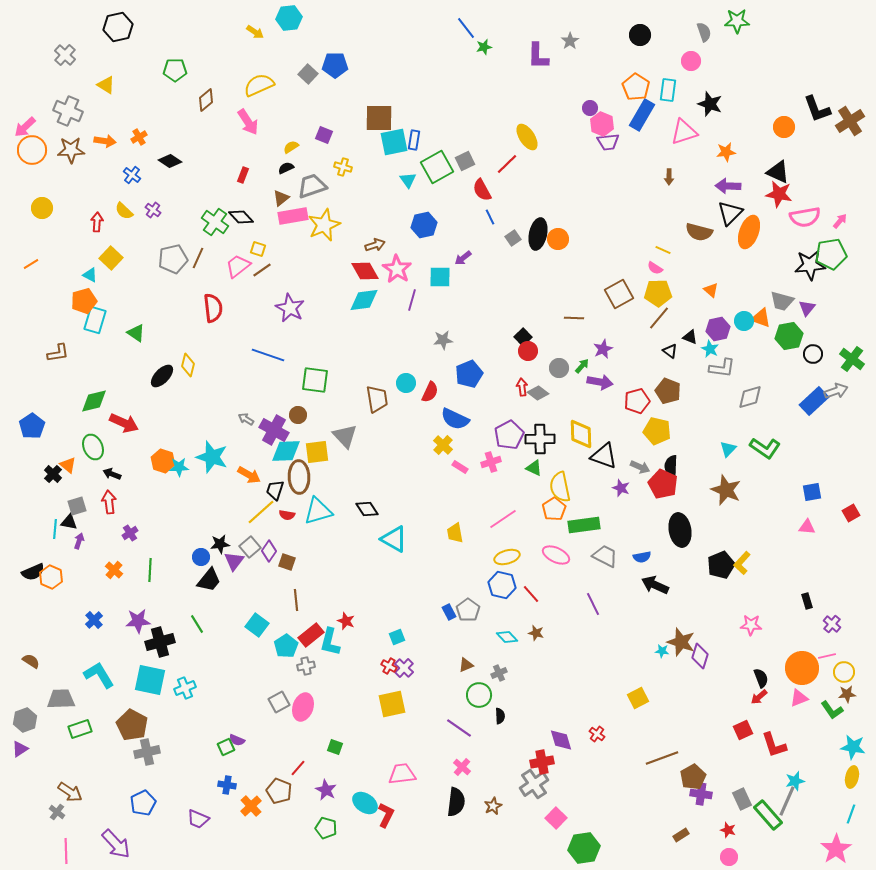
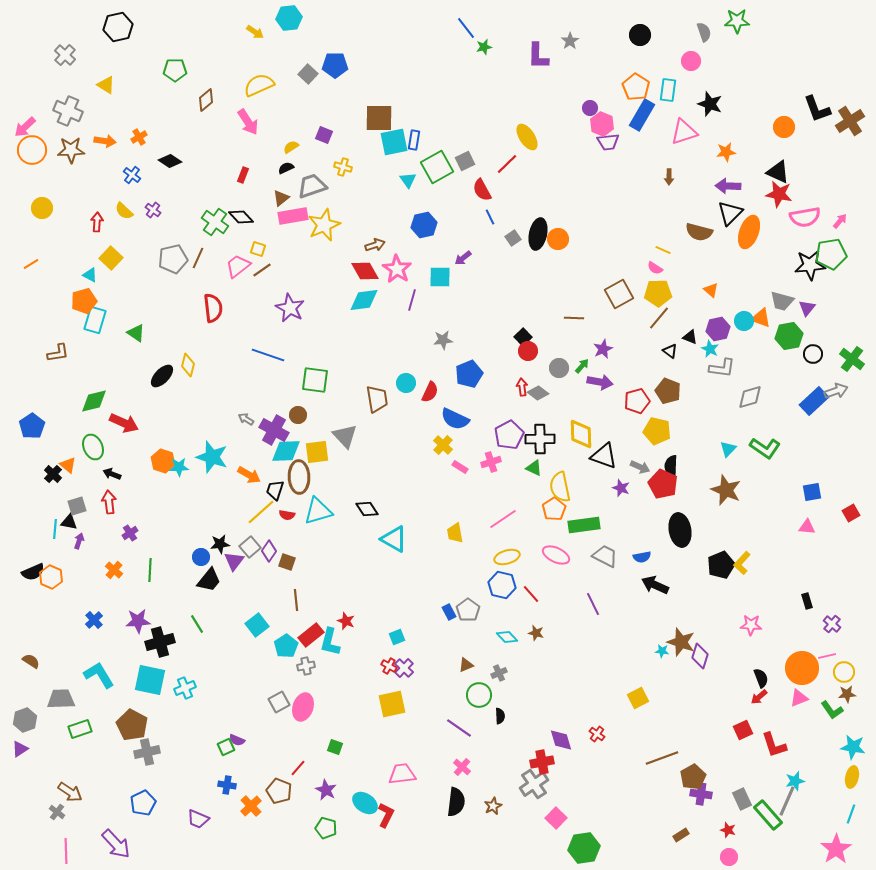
cyan square at (257, 625): rotated 15 degrees clockwise
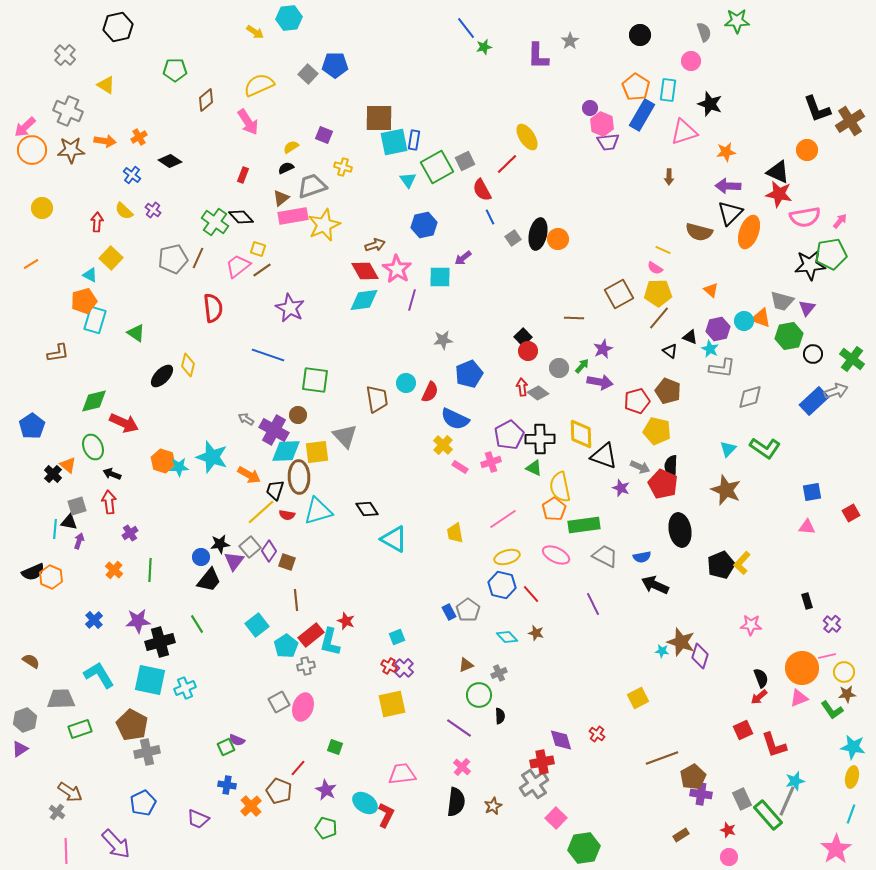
orange circle at (784, 127): moved 23 px right, 23 px down
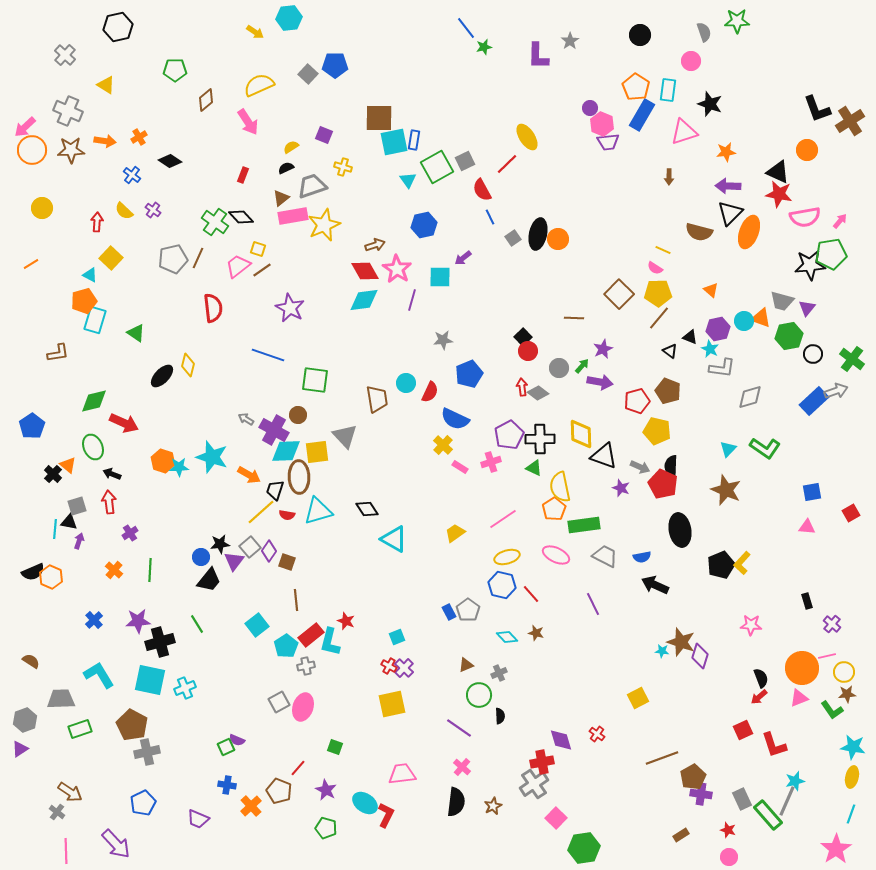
brown square at (619, 294): rotated 16 degrees counterclockwise
yellow trapezoid at (455, 533): rotated 65 degrees clockwise
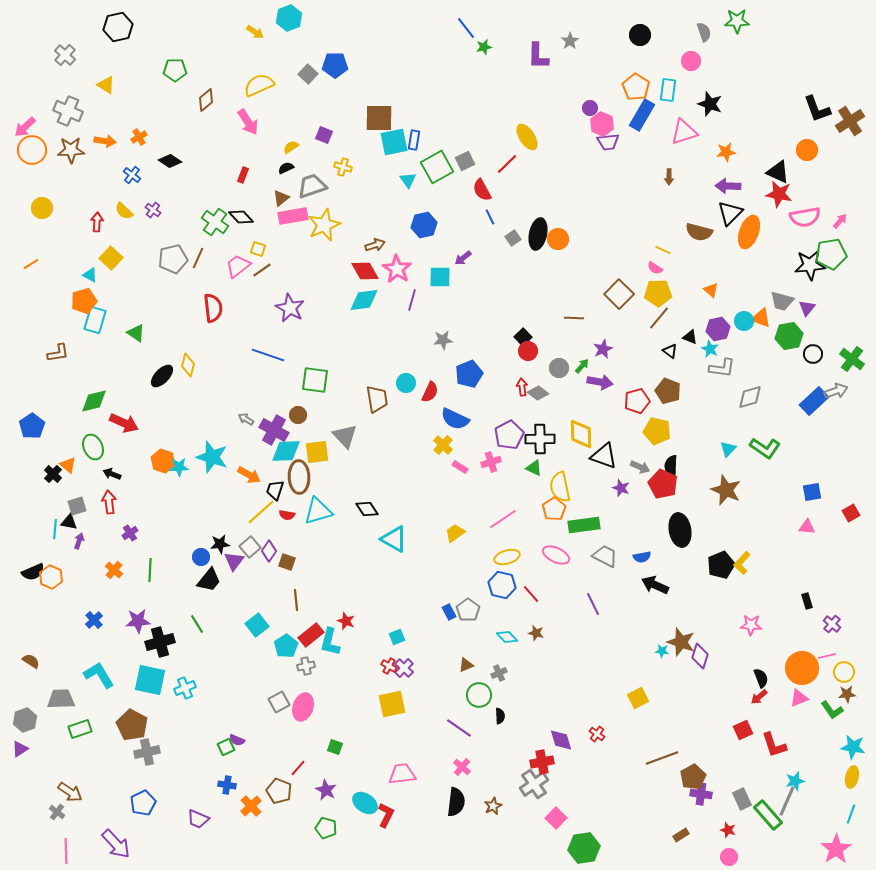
cyan hexagon at (289, 18): rotated 15 degrees counterclockwise
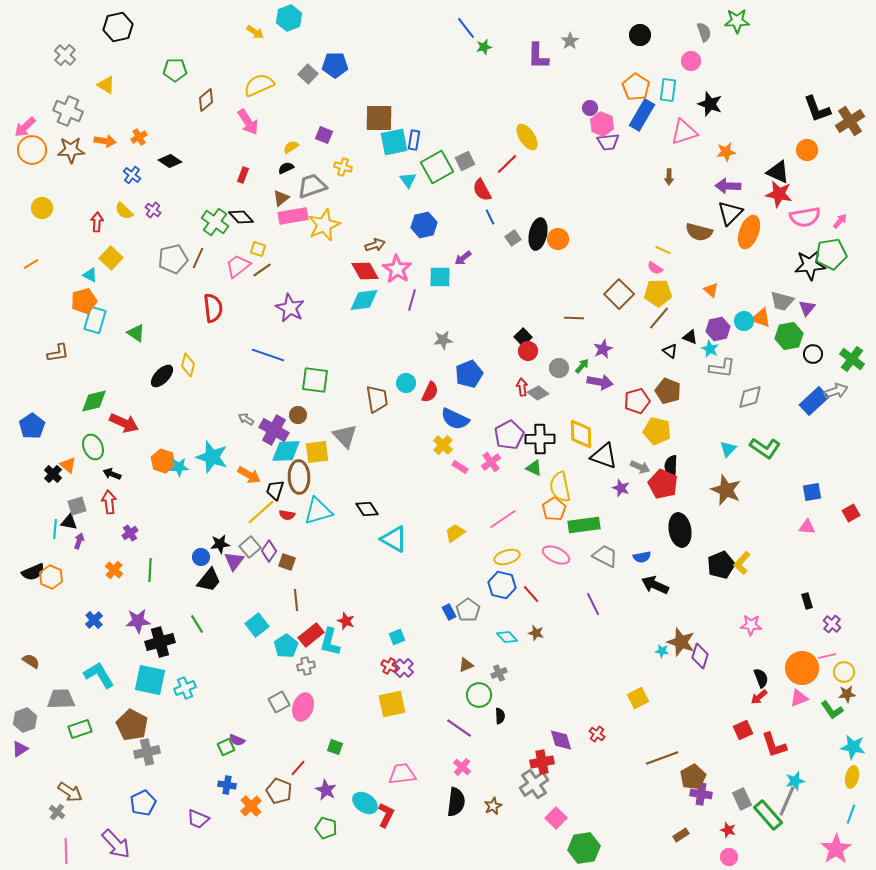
pink cross at (491, 462): rotated 18 degrees counterclockwise
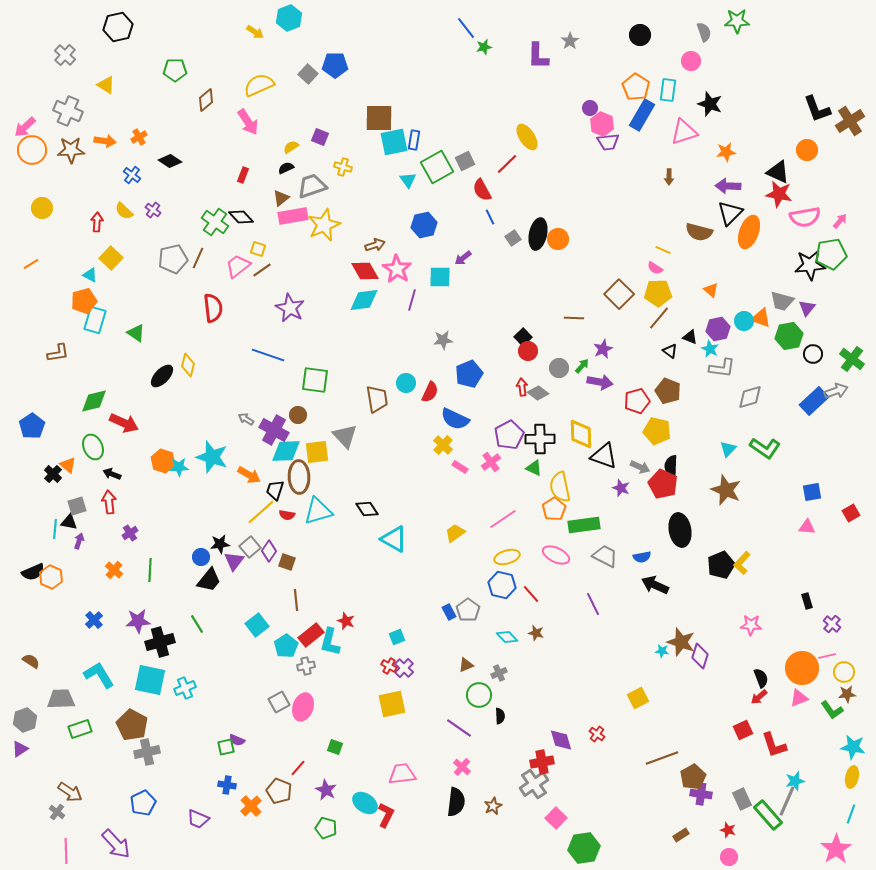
purple square at (324, 135): moved 4 px left, 2 px down
green square at (226, 747): rotated 12 degrees clockwise
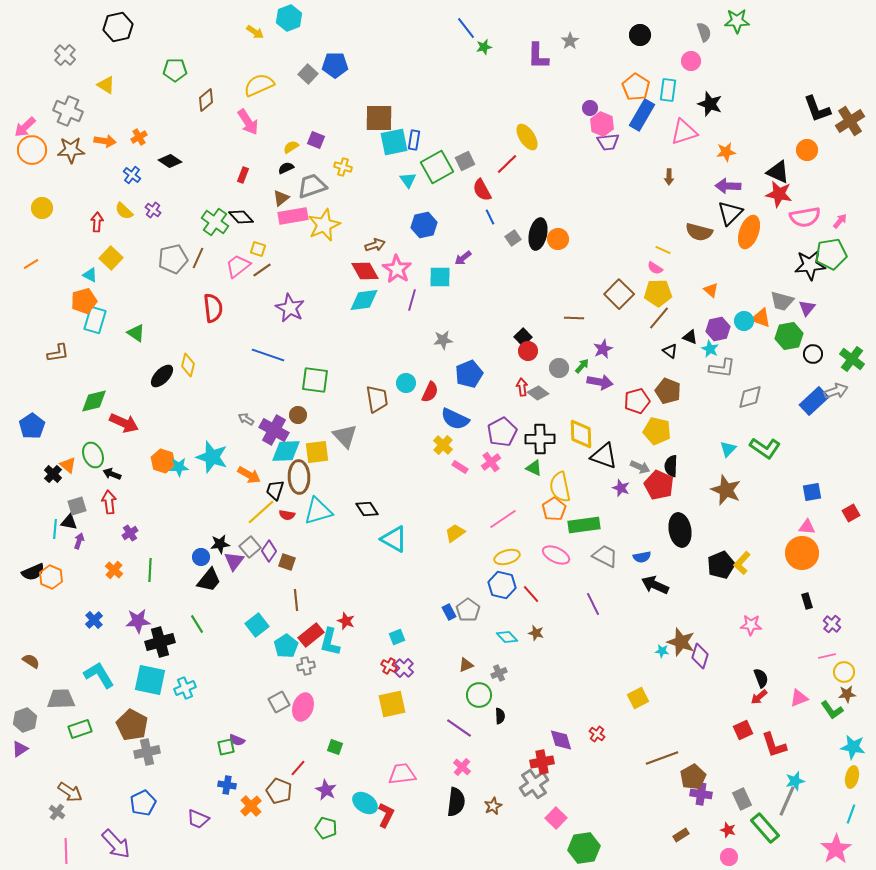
purple square at (320, 137): moved 4 px left, 3 px down
purple pentagon at (509, 435): moved 7 px left, 3 px up
green ellipse at (93, 447): moved 8 px down
red pentagon at (663, 484): moved 4 px left, 1 px down
orange circle at (802, 668): moved 115 px up
green rectangle at (768, 815): moved 3 px left, 13 px down
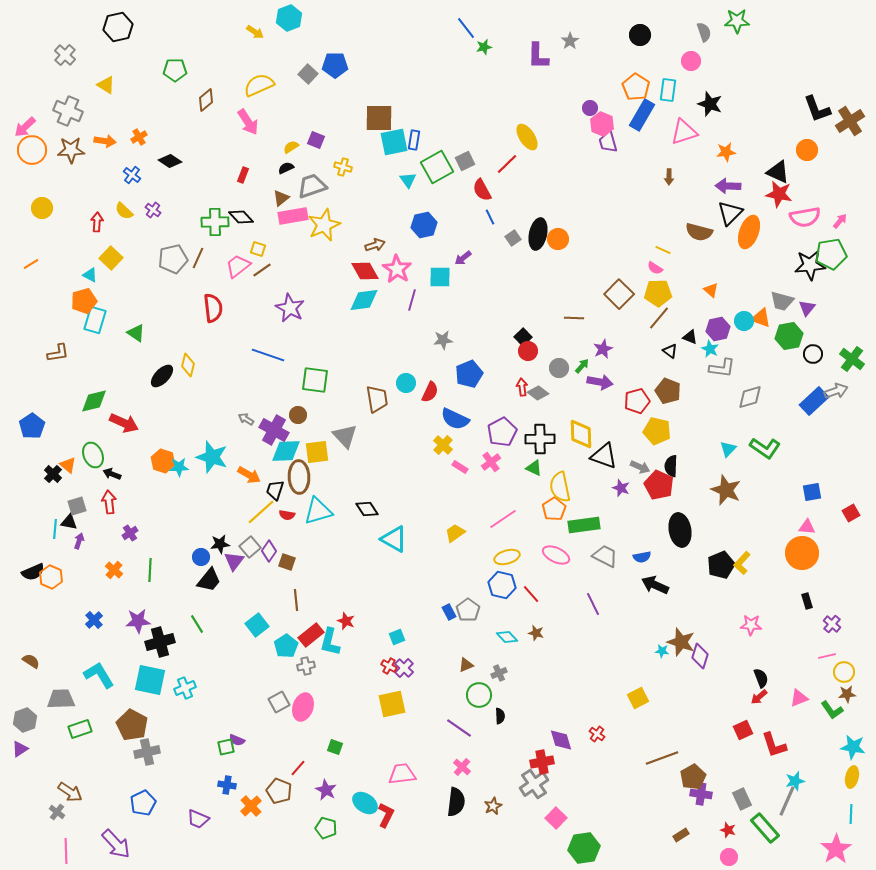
purple trapezoid at (608, 142): rotated 80 degrees clockwise
green cross at (215, 222): rotated 36 degrees counterclockwise
cyan line at (851, 814): rotated 18 degrees counterclockwise
